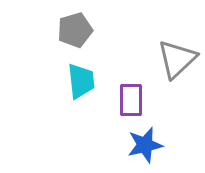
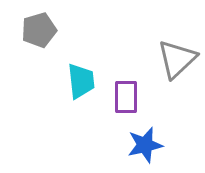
gray pentagon: moved 36 px left
purple rectangle: moved 5 px left, 3 px up
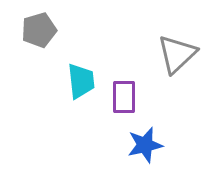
gray triangle: moved 5 px up
purple rectangle: moved 2 px left
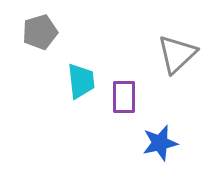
gray pentagon: moved 1 px right, 2 px down
blue star: moved 15 px right, 2 px up
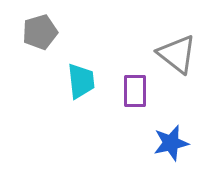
gray triangle: rotated 39 degrees counterclockwise
purple rectangle: moved 11 px right, 6 px up
blue star: moved 11 px right
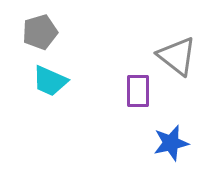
gray triangle: moved 2 px down
cyan trapezoid: moved 31 px left; rotated 120 degrees clockwise
purple rectangle: moved 3 px right
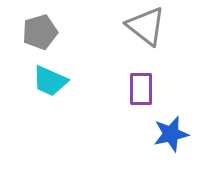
gray triangle: moved 31 px left, 30 px up
purple rectangle: moved 3 px right, 2 px up
blue star: moved 9 px up
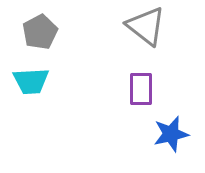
gray pentagon: rotated 12 degrees counterclockwise
cyan trapezoid: moved 19 px left; rotated 27 degrees counterclockwise
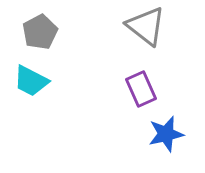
cyan trapezoid: rotated 30 degrees clockwise
purple rectangle: rotated 24 degrees counterclockwise
blue star: moved 5 px left
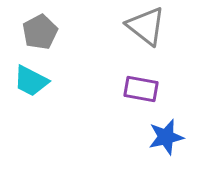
purple rectangle: rotated 56 degrees counterclockwise
blue star: moved 3 px down
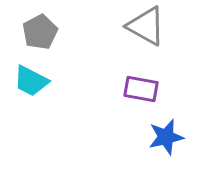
gray triangle: rotated 9 degrees counterclockwise
